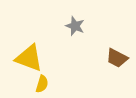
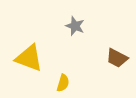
yellow semicircle: moved 21 px right, 1 px up
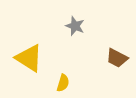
yellow triangle: rotated 12 degrees clockwise
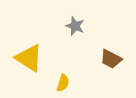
brown trapezoid: moved 6 px left, 1 px down
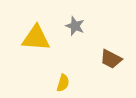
yellow triangle: moved 7 px right, 20 px up; rotated 28 degrees counterclockwise
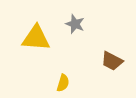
gray star: moved 2 px up
brown trapezoid: moved 1 px right, 2 px down
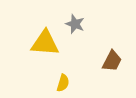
yellow triangle: moved 9 px right, 5 px down
brown trapezoid: rotated 90 degrees counterclockwise
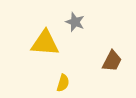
gray star: moved 2 px up
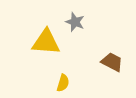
yellow triangle: moved 1 px right, 1 px up
brown trapezoid: moved 1 px down; rotated 90 degrees counterclockwise
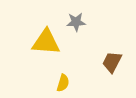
gray star: moved 1 px right; rotated 24 degrees counterclockwise
brown trapezoid: rotated 90 degrees counterclockwise
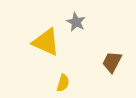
gray star: rotated 30 degrees clockwise
yellow triangle: rotated 20 degrees clockwise
